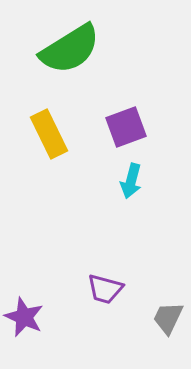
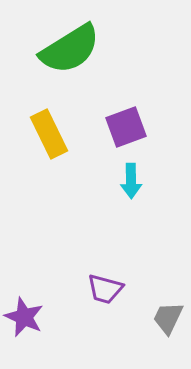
cyan arrow: rotated 16 degrees counterclockwise
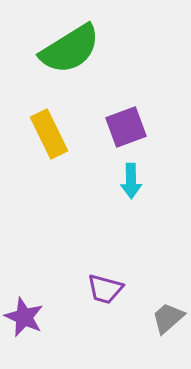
gray trapezoid: rotated 24 degrees clockwise
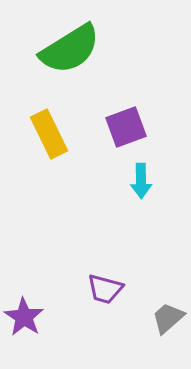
cyan arrow: moved 10 px right
purple star: rotated 9 degrees clockwise
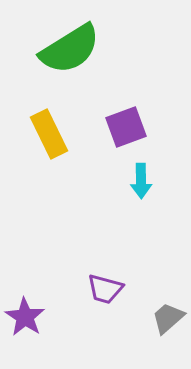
purple star: moved 1 px right
